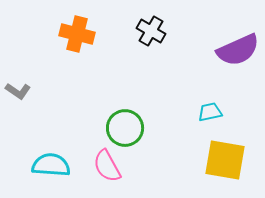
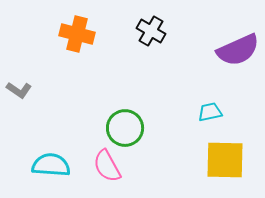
gray L-shape: moved 1 px right, 1 px up
yellow square: rotated 9 degrees counterclockwise
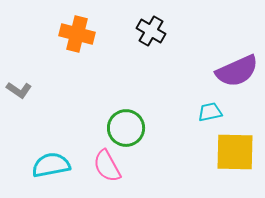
purple semicircle: moved 1 px left, 21 px down
green circle: moved 1 px right
yellow square: moved 10 px right, 8 px up
cyan semicircle: rotated 15 degrees counterclockwise
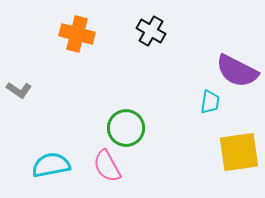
purple semicircle: rotated 51 degrees clockwise
cyan trapezoid: moved 10 px up; rotated 110 degrees clockwise
yellow square: moved 4 px right; rotated 9 degrees counterclockwise
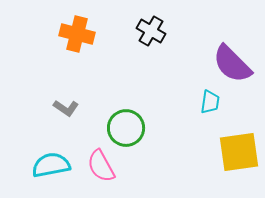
purple semicircle: moved 5 px left, 7 px up; rotated 18 degrees clockwise
gray L-shape: moved 47 px right, 18 px down
pink semicircle: moved 6 px left
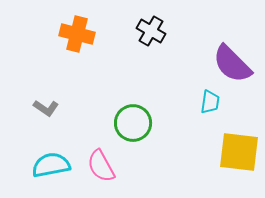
gray L-shape: moved 20 px left
green circle: moved 7 px right, 5 px up
yellow square: rotated 15 degrees clockwise
